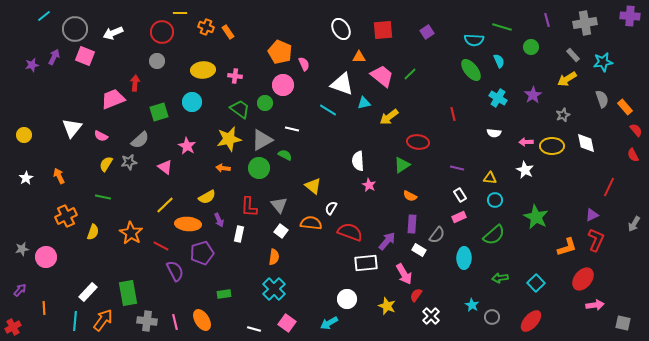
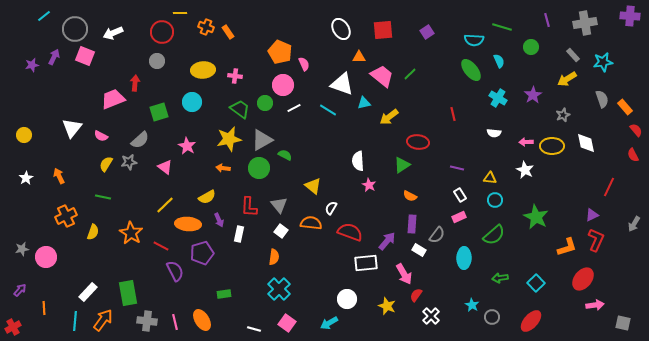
white line at (292, 129): moved 2 px right, 21 px up; rotated 40 degrees counterclockwise
cyan cross at (274, 289): moved 5 px right
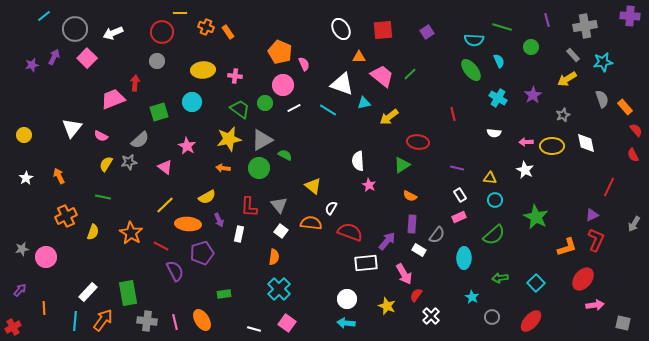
gray cross at (585, 23): moved 3 px down
pink square at (85, 56): moved 2 px right, 2 px down; rotated 24 degrees clockwise
cyan star at (472, 305): moved 8 px up
cyan arrow at (329, 323): moved 17 px right; rotated 36 degrees clockwise
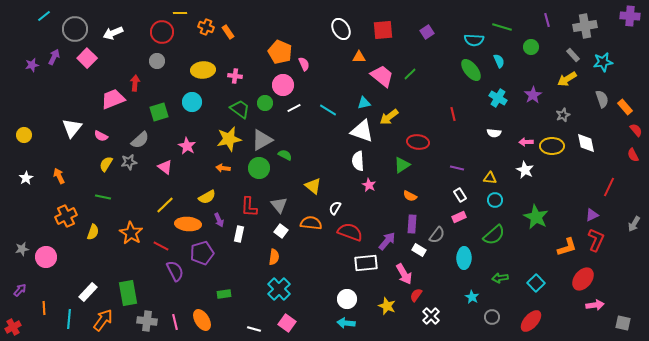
white triangle at (342, 84): moved 20 px right, 47 px down
white semicircle at (331, 208): moved 4 px right
cyan line at (75, 321): moved 6 px left, 2 px up
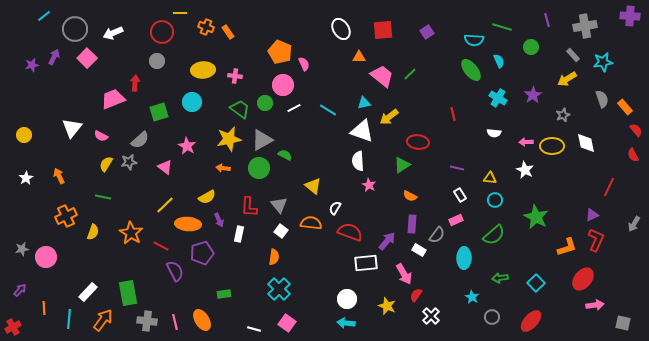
pink rectangle at (459, 217): moved 3 px left, 3 px down
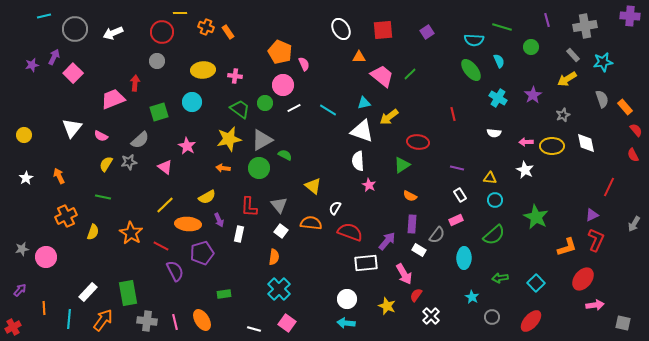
cyan line at (44, 16): rotated 24 degrees clockwise
pink square at (87, 58): moved 14 px left, 15 px down
